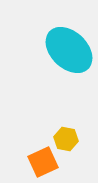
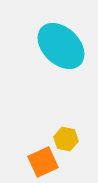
cyan ellipse: moved 8 px left, 4 px up
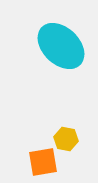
orange square: rotated 16 degrees clockwise
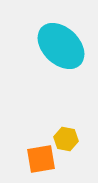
orange square: moved 2 px left, 3 px up
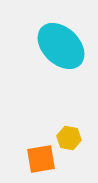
yellow hexagon: moved 3 px right, 1 px up
